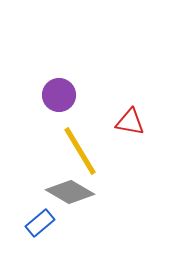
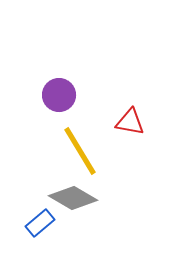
gray diamond: moved 3 px right, 6 px down
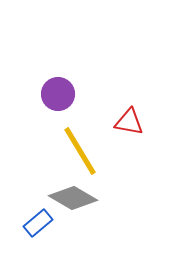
purple circle: moved 1 px left, 1 px up
red triangle: moved 1 px left
blue rectangle: moved 2 px left
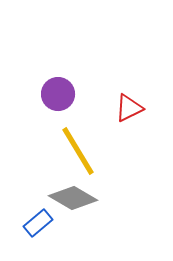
red triangle: moved 14 px up; rotated 36 degrees counterclockwise
yellow line: moved 2 px left
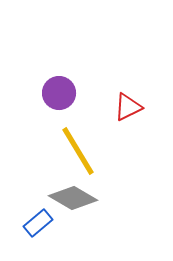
purple circle: moved 1 px right, 1 px up
red triangle: moved 1 px left, 1 px up
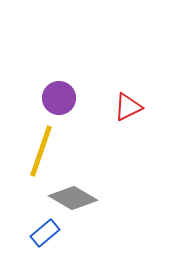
purple circle: moved 5 px down
yellow line: moved 37 px left; rotated 50 degrees clockwise
blue rectangle: moved 7 px right, 10 px down
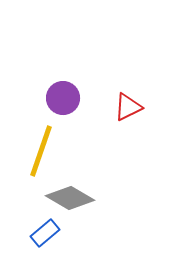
purple circle: moved 4 px right
gray diamond: moved 3 px left
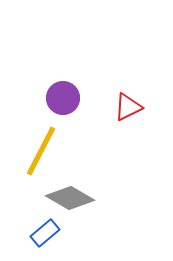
yellow line: rotated 8 degrees clockwise
